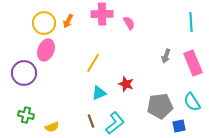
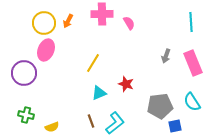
blue square: moved 4 px left
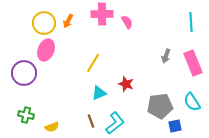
pink semicircle: moved 2 px left, 1 px up
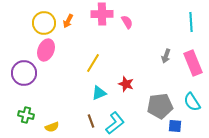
blue square: rotated 16 degrees clockwise
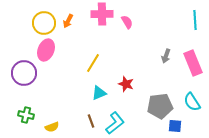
cyan line: moved 4 px right, 2 px up
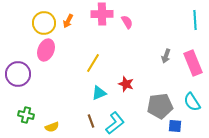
purple circle: moved 6 px left, 1 px down
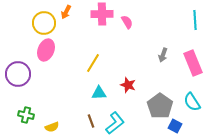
orange arrow: moved 2 px left, 9 px up
gray arrow: moved 3 px left, 1 px up
red star: moved 2 px right, 1 px down
cyan triangle: rotated 21 degrees clockwise
gray pentagon: rotated 30 degrees counterclockwise
blue square: rotated 24 degrees clockwise
